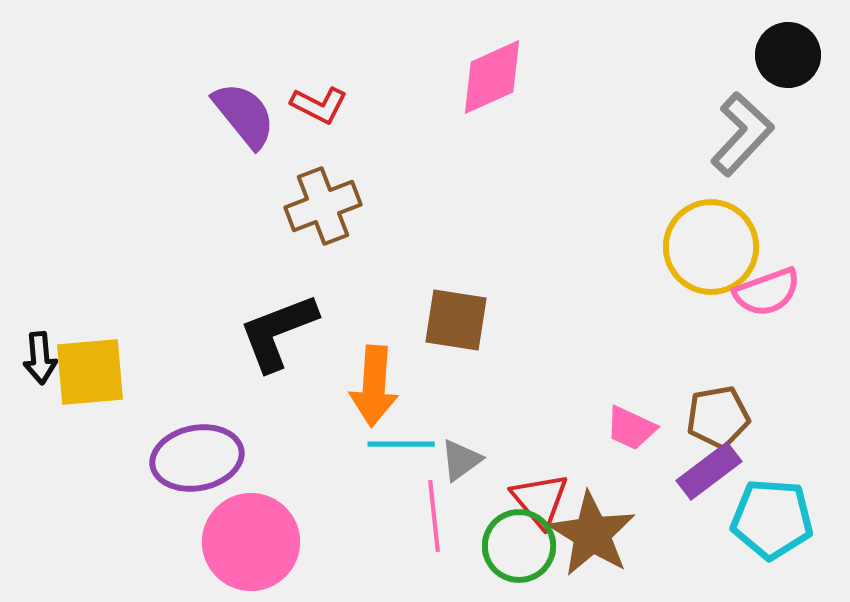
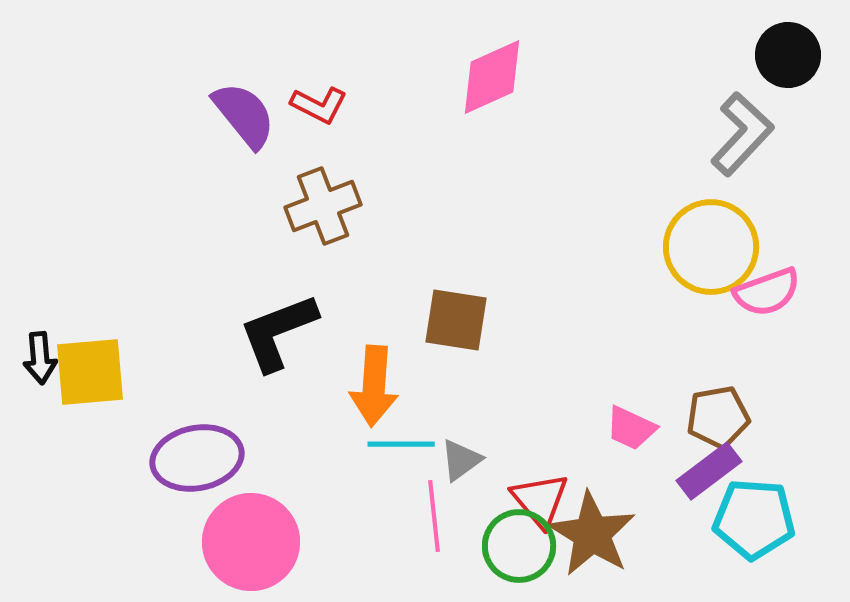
cyan pentagon: moved 18 px left
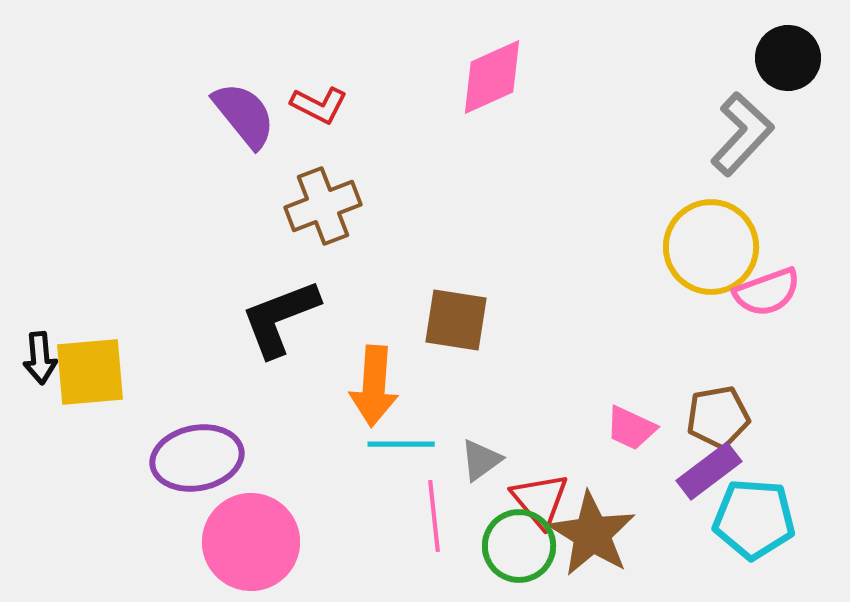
black circle: moved 3 px down
black L-shape: moved 2 px right, 14 px up
gray triangle: moved 20 px right
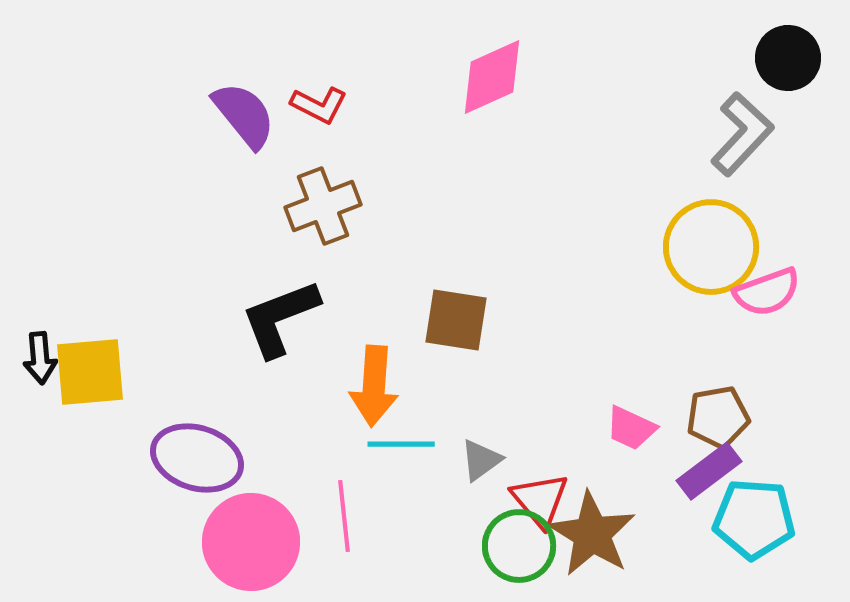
purple ellipse: rotated 28 degrees clockwise
pink line: moved 90 px left
